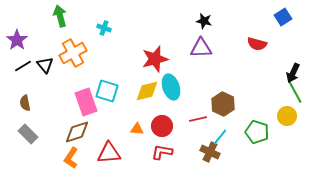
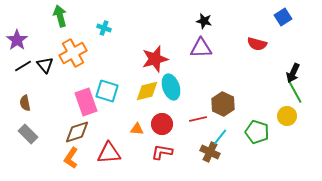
red circle: moved 2 px up
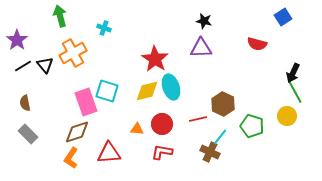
red star: rotated 24 degrees counterclockwise
green pentagon: moved 5 px left, 6 px up
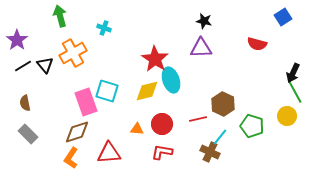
cyan ellipse: moved 7 px up
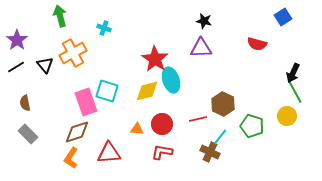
black line: moved 7 px left, 1 px down
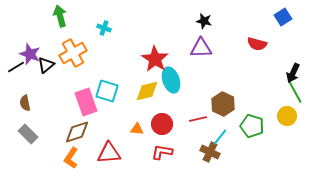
purple star: moved 13 px right, 14 px down; rotated 15 degrees counterclockwise
black triangle: moved 1 px right; rotated 30 degrees clockwise
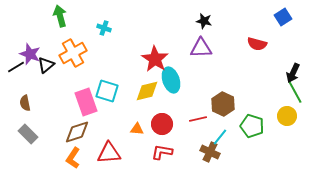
orange L-shape: moved 2 px right
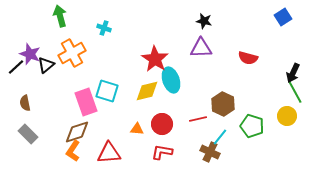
red semicircle: moved 9 px left, 14 px down
orange cross: moved 1 px left
black line: rotated 12 degrees counterclockwise
orange L-shape: moved 7 px up
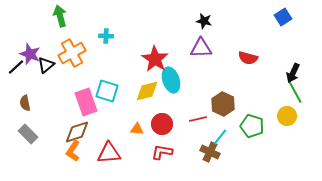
cyan cross: moved 2 px right, 8 px down; rotated 16 degrees counterclockwise
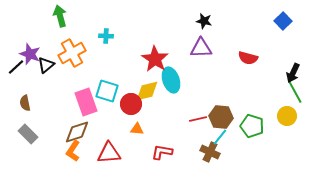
blue square: moved 4 px down; rotated 12 degrees counterclockwise
brown hexagon: moved 2 px left, 13 px down; rotated 20 degrees counterclockwise
red circle: moved 31 px left, 20 px up
